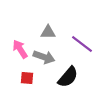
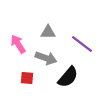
pink arrow: moved 2 px left, 5 px up
gray arrow: moved 2 px right, 1 px down
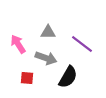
black semicircle: rotated 10 degrees counterclockwise
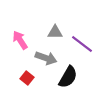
gray triangle: moved 7 px right
pink arrow: moved 2 px right, 4 px up
red square: rotated 32 degrees clockwise
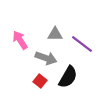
gray triangle: moved 2 px down
red square: moved 13 px right, 3 px down
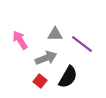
gray arrow: rotated 40 degrees counterclockwise
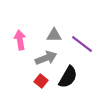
gray triangle: moved 1 px left, 1 px down
pink arrow: rotated 24 degrees clockwise
red square: moved 1 px right
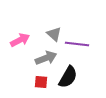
gray triangle: moved 1 px up; rotated 42 degrees clockwise
pink arrow: rotated 72 degrees clockwise
purple line: moved 5 px left; rotated 30 degrees counterclockwise
red square: moved 1 px down; rotated 32 degrees counterclockwise
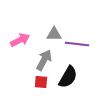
gray triangle: rotated 42 degrees counterclockwise
gray arrow: moved 2 px left, 2 px down; rotated 40 degrees counterclockwise
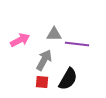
black semicircle: moved 2 px down
red square: moved 1 px right
